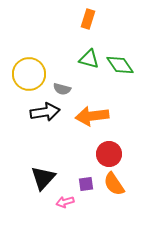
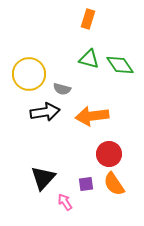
pink arrow: rotated 72 degrees clockwise
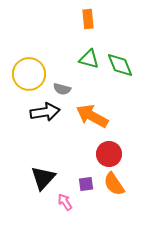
orange rectangle: rotated 24 degrees counterclockwise
green diamond: rotated 12 degrees clockwise
orange arrow: rotated 36 degrees clockwise
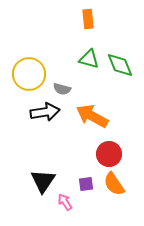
black triangle: moved 3 px down; rotated 8 degrees counterclockwise
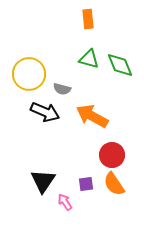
black arrow: rotated 32 degrees clockwise
red circle: moved 3 px right, 1 px down
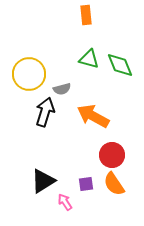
orange rectangle: moved 2 px left, 4 px up
gray semicircle: rotated 30 degrees counterclockwise
black arrow: rotated 96 degrees counterclockwise
orange arrow: moved 1 px right
black triangle: rotated 24 degrees clockwise
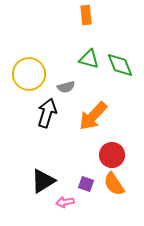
gray semicircle: moved 4 px right, 2 px up
black arrow: moved 2 px right, 1 px down
orange arrow: rotated 76 degrees counterclockwise
purple square: rotated 28 degrees clockwise
pink arrow: rotated 66 degrees counterclockwise
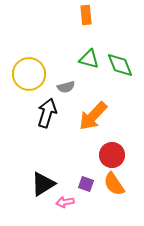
black triangle: moved 3 px down
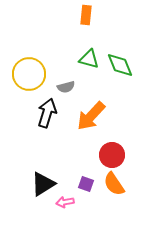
orange rectangle: rotated 12 degrees clockwise
orange arrow: moved 2 px left
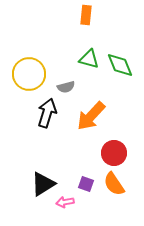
red circle: moved 2 px right, 2 px up
